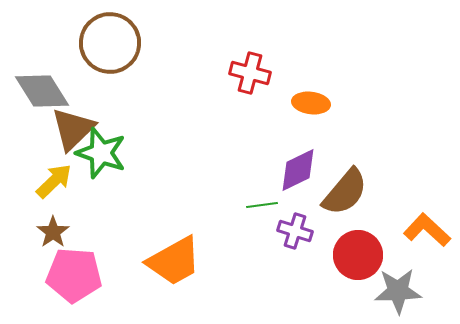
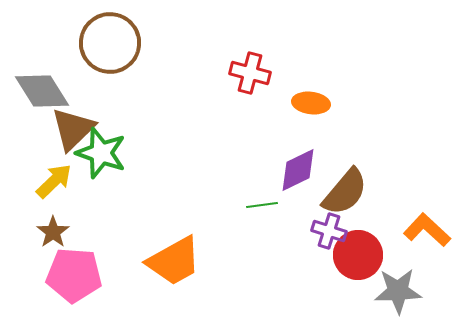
purple cross: moved 34 px right
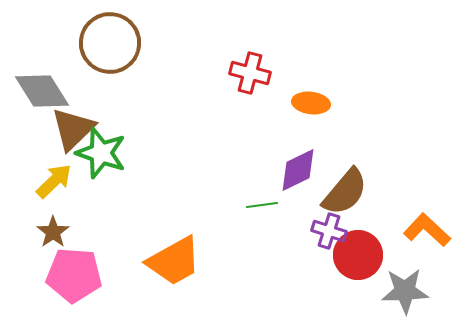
gray star: moved 7 px right
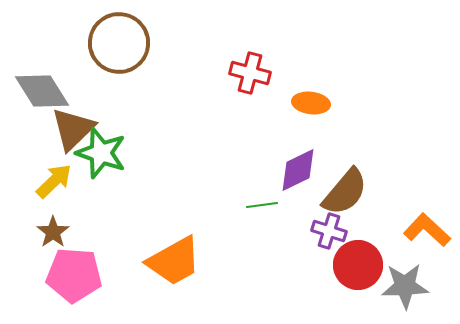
brown circle: moved 9 px right
red circle: moved 10 px down
gray star: moved 5 px up
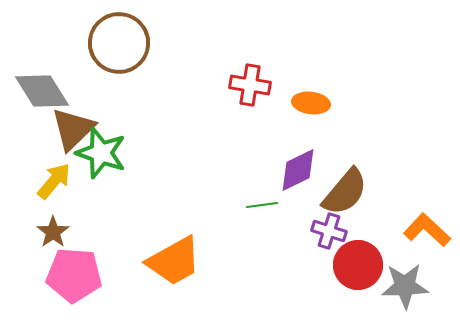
red cross: moved 12 px down; rotated 6 degrees counterclockwise
yellow arrow: rotated 6 degrees counterclockwise
